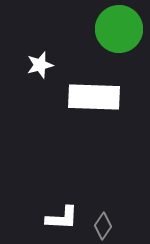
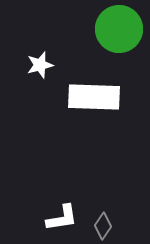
white L-shape: rotated 12 degrees counterclockwise
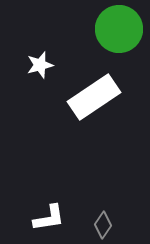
white rectangle: rotated 36 degrees counterclockwise
white L-shape: moved 13 px left
gray diamond: moved 1 px up
